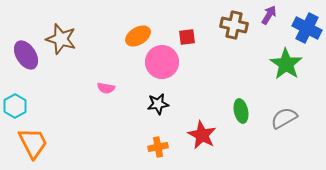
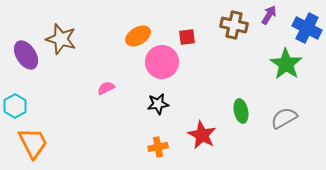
pink semicircle: rotated 144 degrees clockwise
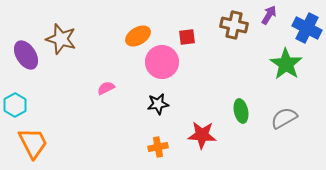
cyan hexagon: moved 1 px up
red star: rotated 24 degrees counterclockwise
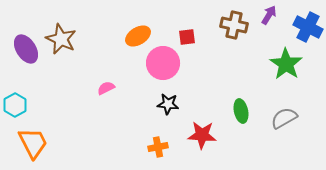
blue cross: moved 1 px right, 1 px up
brown star: rotated 8 degrees clockwise
purple ellipse: moved 6 px up
pink circle: moved 1 px right, 1 px down
black star: moved 10 px right; rotated 15 degrees clockwise
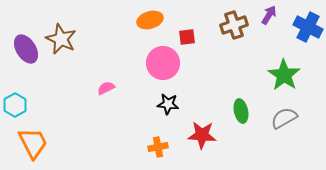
brown cross: rotated 32 degrees counterclockwise
orange ellipse: moved 12 px right, 16 px up; rotated 15 degrees clockwise
green star: moved 2 px left, 11 px down
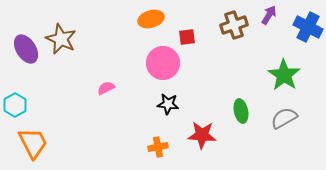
orange ellipse: moved 1 px right, 1 px up
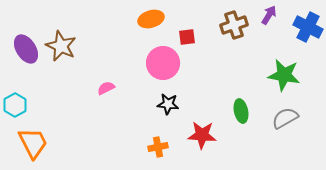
brown star: moved 7 px down
green star: rotated 24 degrees counterclockwise
gray semicircle: moved 1 px right
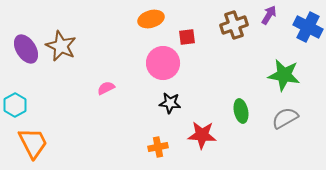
black star: moved 2 px right, 1 px up
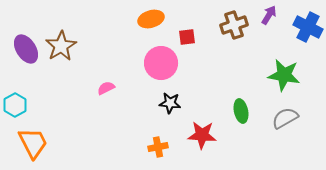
brown star: rotated 16 degrees clockwise
pink circle: moved 2 px left
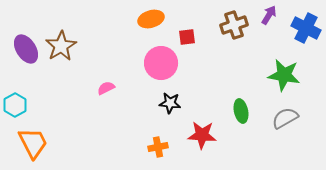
blue cross: moved 2 px left, 1 px down
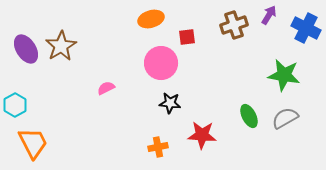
green ellipse: moved 8 px right, 5 px down; rotated 15 degrees counterclockwise
